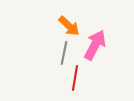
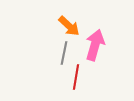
pink arrow: rotated 12 degrees counterclockwise
red line: moved 1 px right, 1 px up
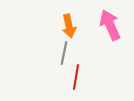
orange arrow: rotated 35 degrees clockwise
pink arrow: moved 15 px right, 20 px up; rotated 40 degrees counterclockwise
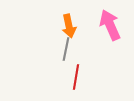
gray line: moved 2 px right, 4 px up
